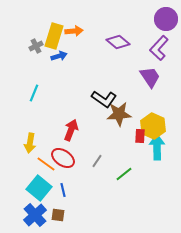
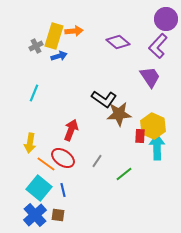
purple L-shape: moved 1 px left, 2 px up
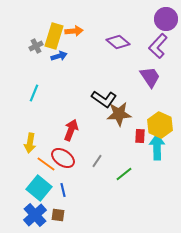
yellow hexagon: moved 7 px right, 1 px up
